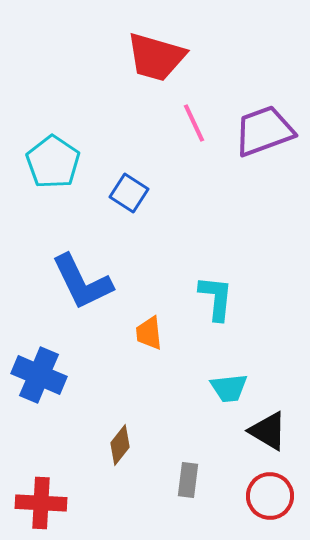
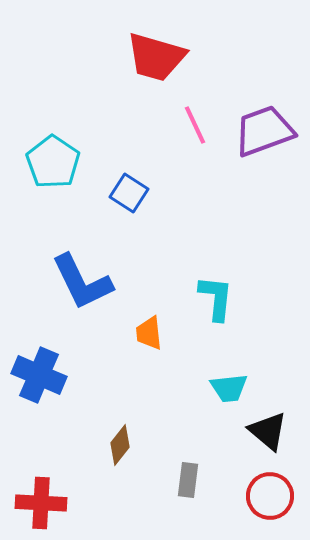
pink line: moved 1 px right, 2 px down
black triangle: rotated 9 degrees clockwise
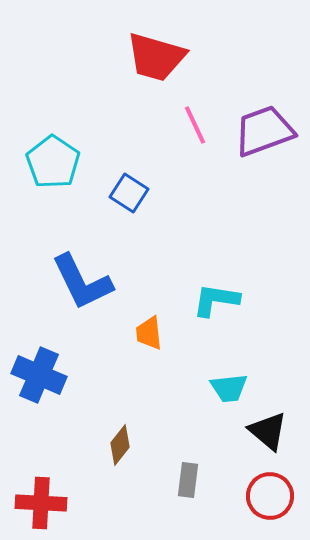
cyan L-shape: moved 2 px down; rotated 87 degrees counterclockwise
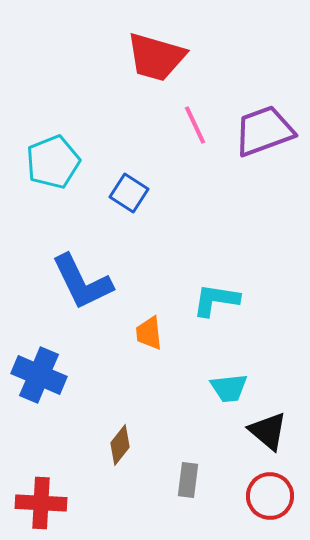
cyan pentagon: rotated 16 degrees clockwise
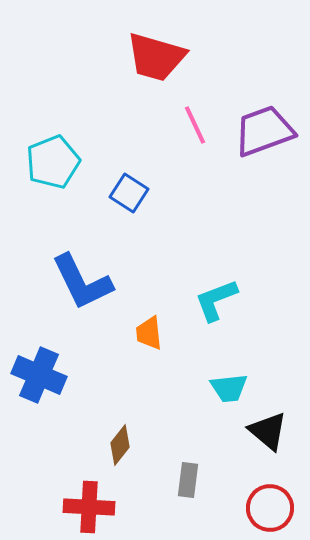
cyan L-shape: rotated 30 degrees counterclockwise
red circle: moved 12 px down
red cross: moved 48 px right, 4 px down
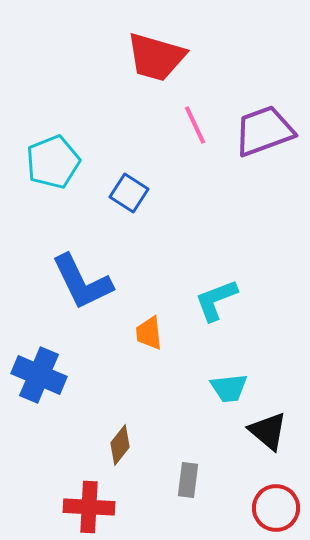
red circle: moved 6 px right
